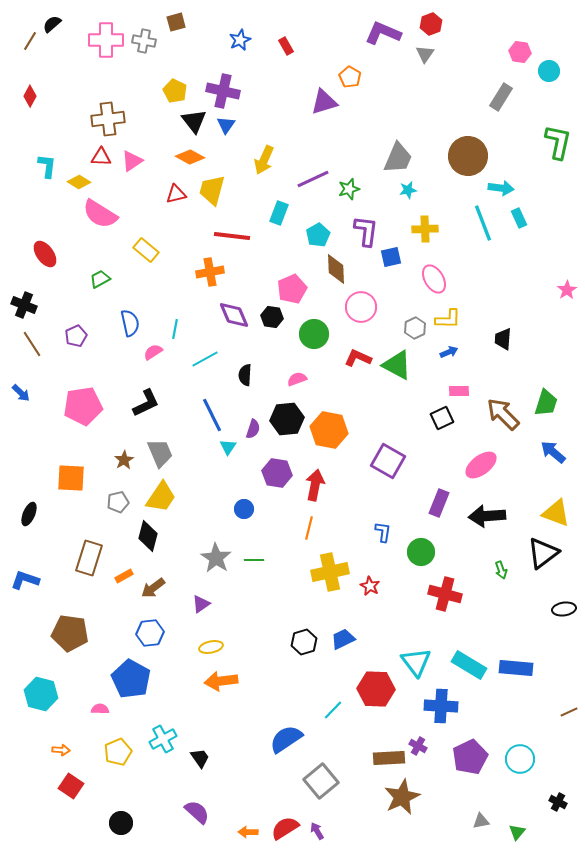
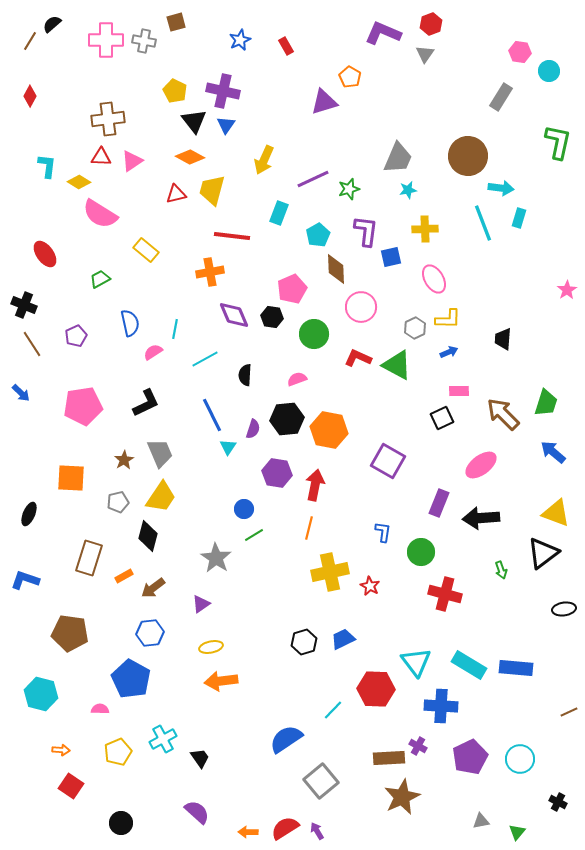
cyan rectangle at (519, 218): rotated 42 degrees clockwise
black arrow at (487, 516): moved 6 px left, 2 px down
green line at (254, 560): moved 25 px up; rotated 30 degrees counterclockwise
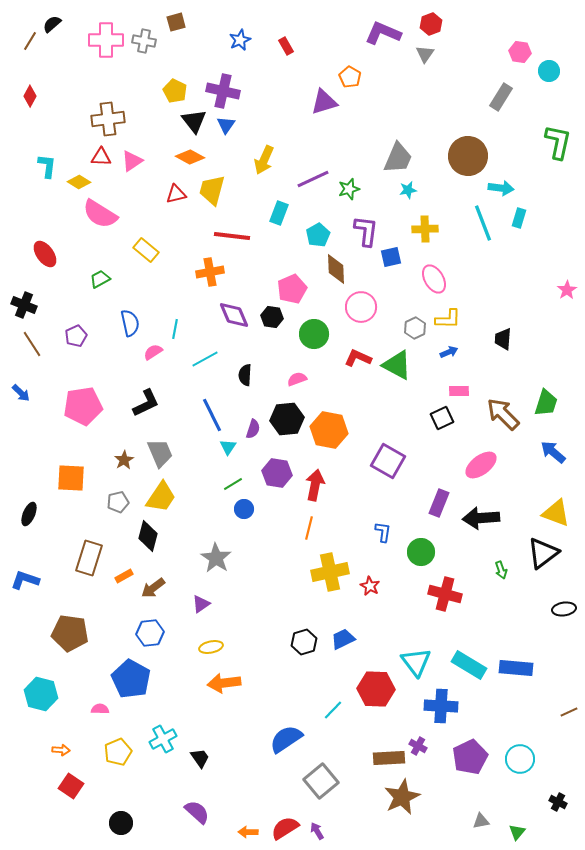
green line at (254, 535): moved 21 px left, 51 px up
orange arrow at (221, 681): moved 3 px right, 2 px down
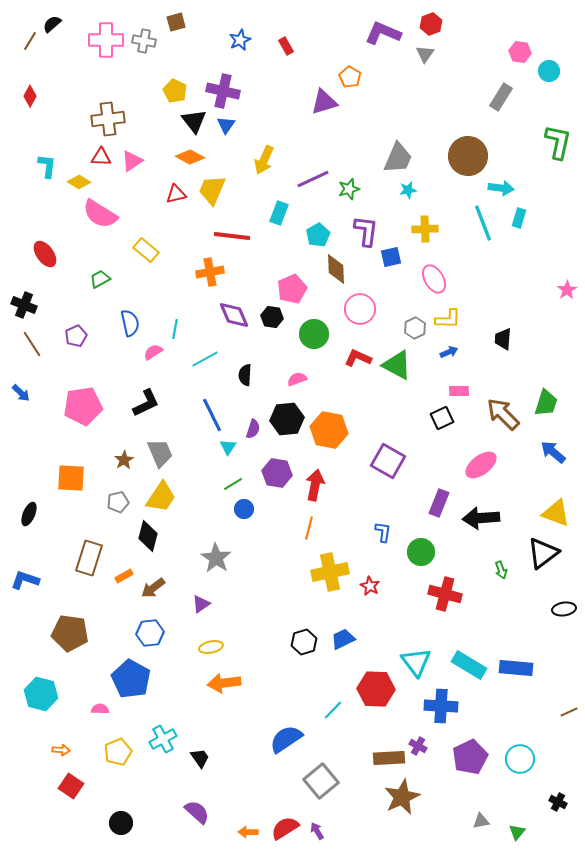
yellow trapezoid at (212, 190): rotated 8 degrees clockwise
pink circle at (361, 307): moved 1 px left, 2 px down
